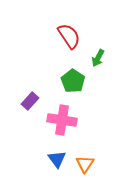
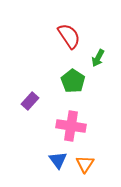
pink cross: moved 9 px right, 6 px down
blue triangle: moved 1 px right, 1 px down
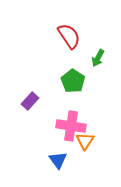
orange triangle: moved 23 px up
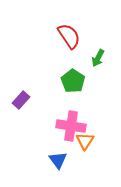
purple rectangle: moved 9 px left, 1 px up
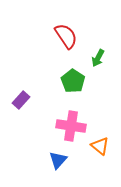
red semicircle: moved 3 px left
orange triangle: moved 15 px right, 5 px down; rotated 24 degrees counterclockwise
blue triangle: rotated 18 degrees clockwise
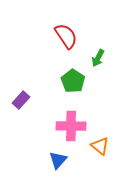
pink cross: rotated 8 degrees counterclockwise
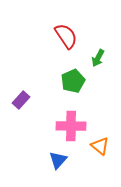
green pentagon: rotated 15 degrees clockwise
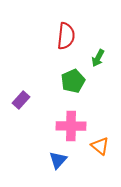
red semicircle: rotated 40 degrees clockwise
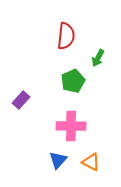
orange triangle: moved 9 px left, 16 px down; rotated 12 degrees counterclockwise
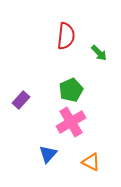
green arrow: moved 1 px right, 5 px up; rotated 72 degrees counterclockwise
green pentagon: moved 2 px left, 9 px down
pink cross: moved 4 px up; rotated 32 degrees counterclockwise
blue triangle: moved 10 px left, 6 px up
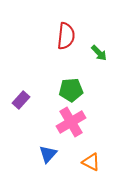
green pentagon: rotated 20 degrees clockwise
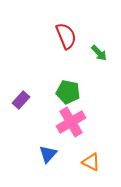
red semicircle: rotated 28 degrees counterclockwise
green pentagon: moved 3 px left, 2 px down; rotated 15 degrees clockwise
